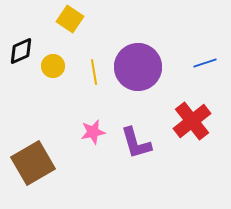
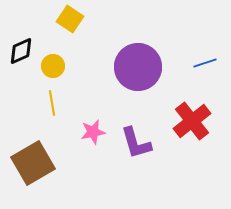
yellow line: moved 42 px left, 31 px down
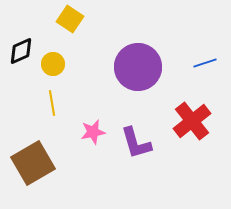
yellow circle: moved 2 px up
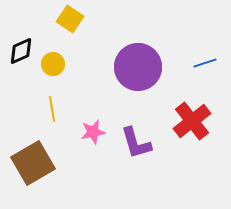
yellow line: moved 6 px down
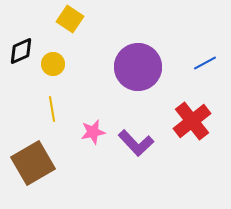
blue line: rotated 10 degrees counterclockwise
purple L-shape: rotated 27 degrees counterclockwise
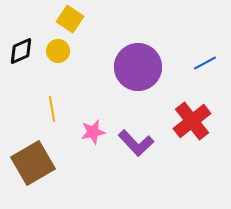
yellow circle: moved 5 px right, 13 px up
